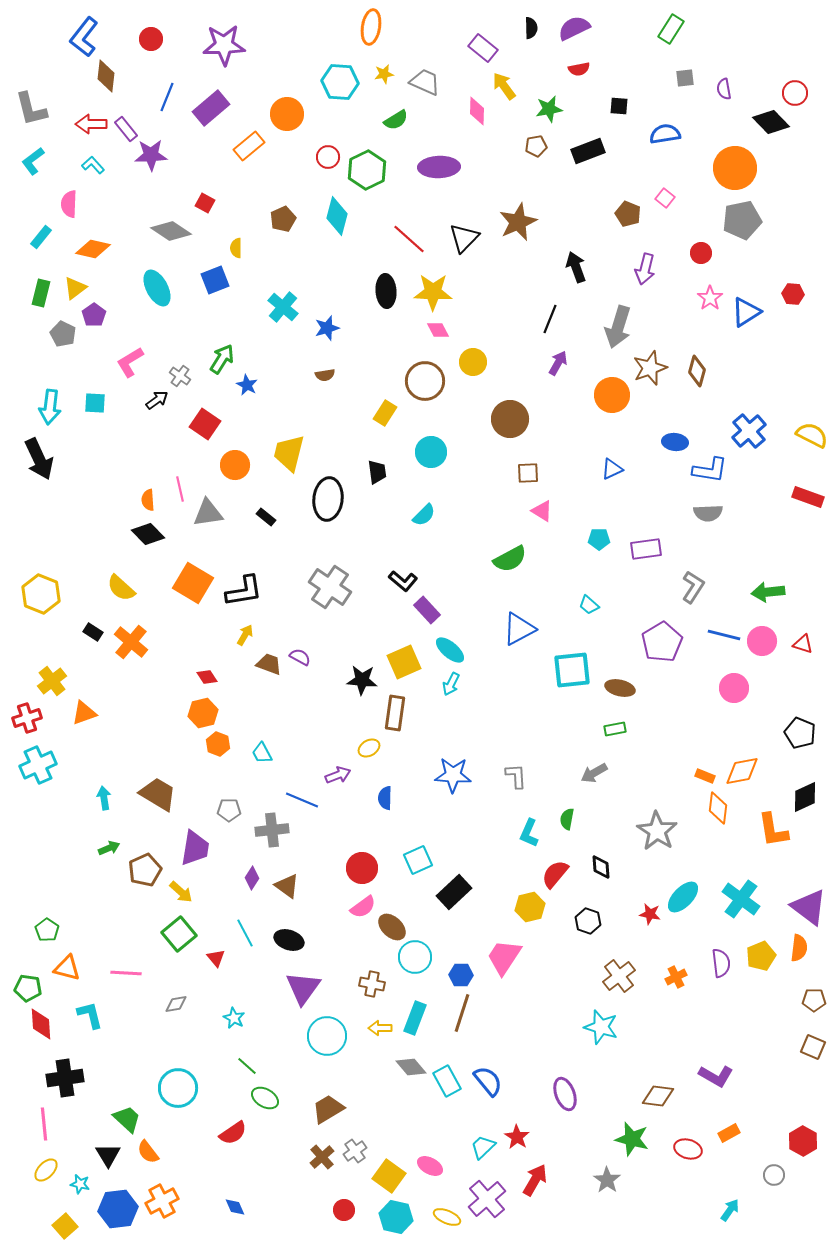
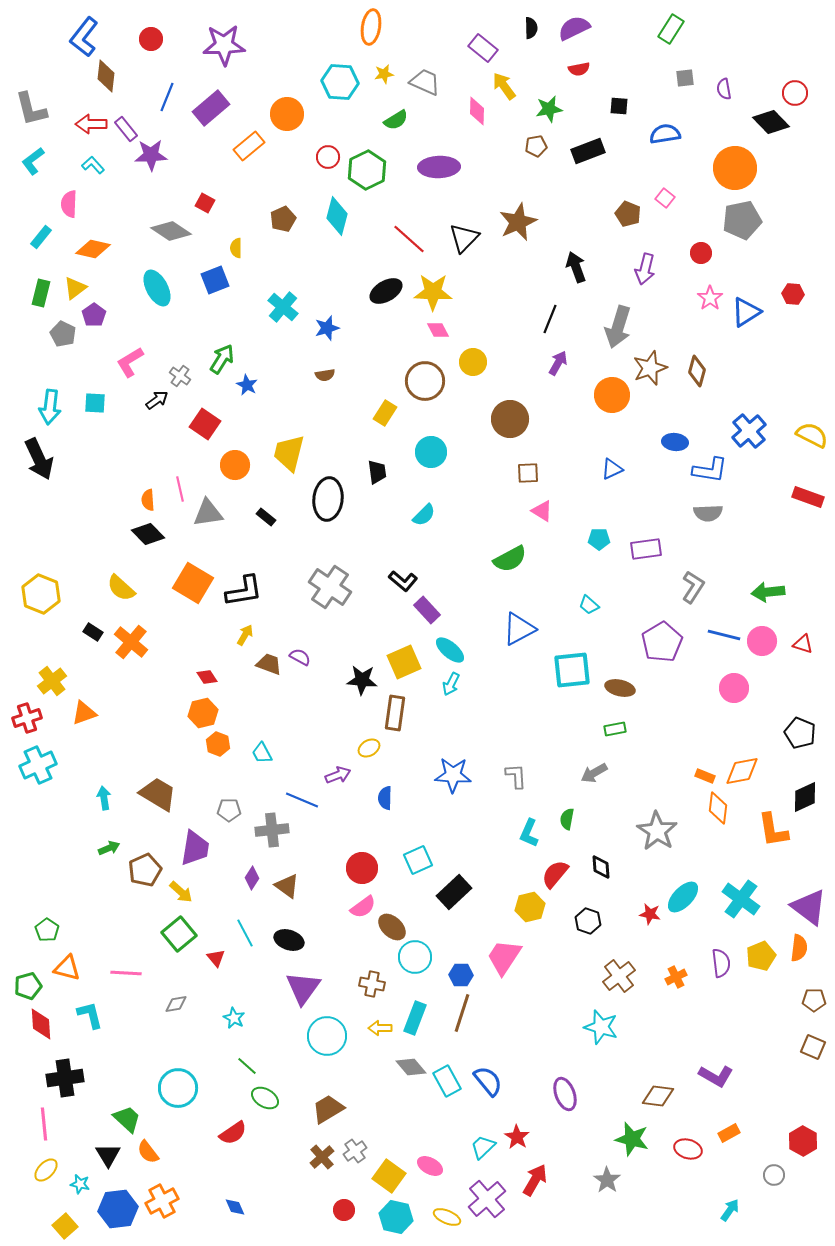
black ellipse at (386, 291): rotated 64 degrees clockwise
green pentagon at (28, 988): moved 2 px up; rotated 24 degrees counterclockwise
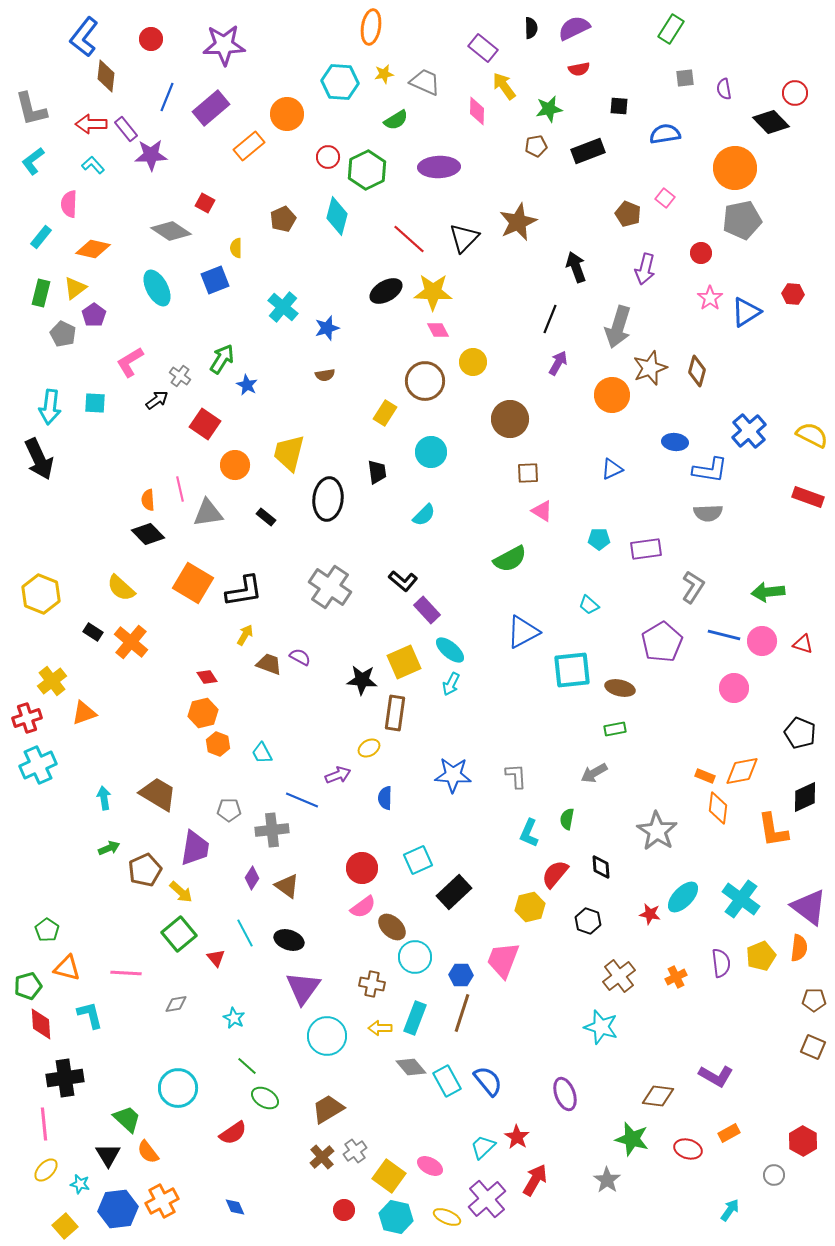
blue triangle at (519, 629): moved 4 px right, 3 px down
pink trapezoid at (504, 957): moved 1 px left, 3 px down; rotated 12 degrees counterclockwise
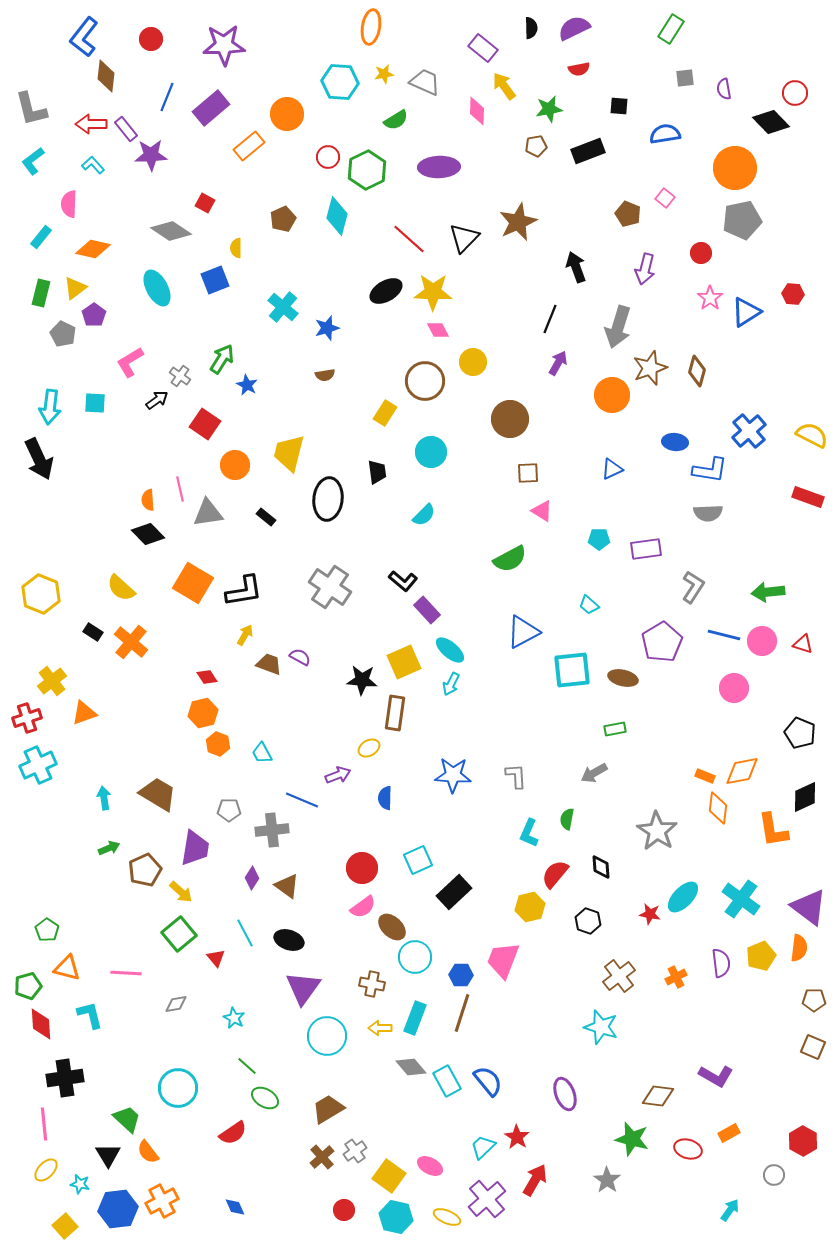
brown ellipse at (620, 688): moved 3 px right, 10 px up
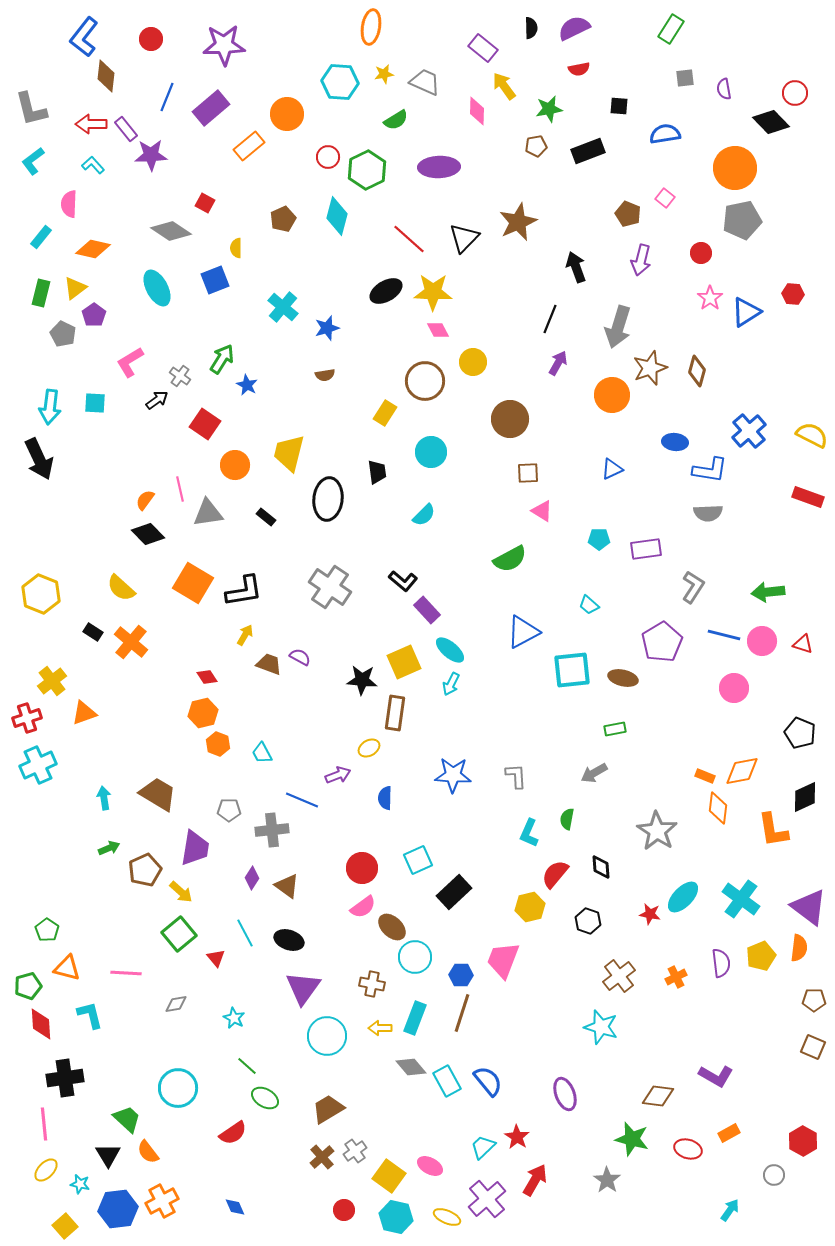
purple arrow at (645, 269): moved 4 px left, 9 px up
orange semicircle at (148, 500): moved 3 px left; rotated 40 degrees clockwise
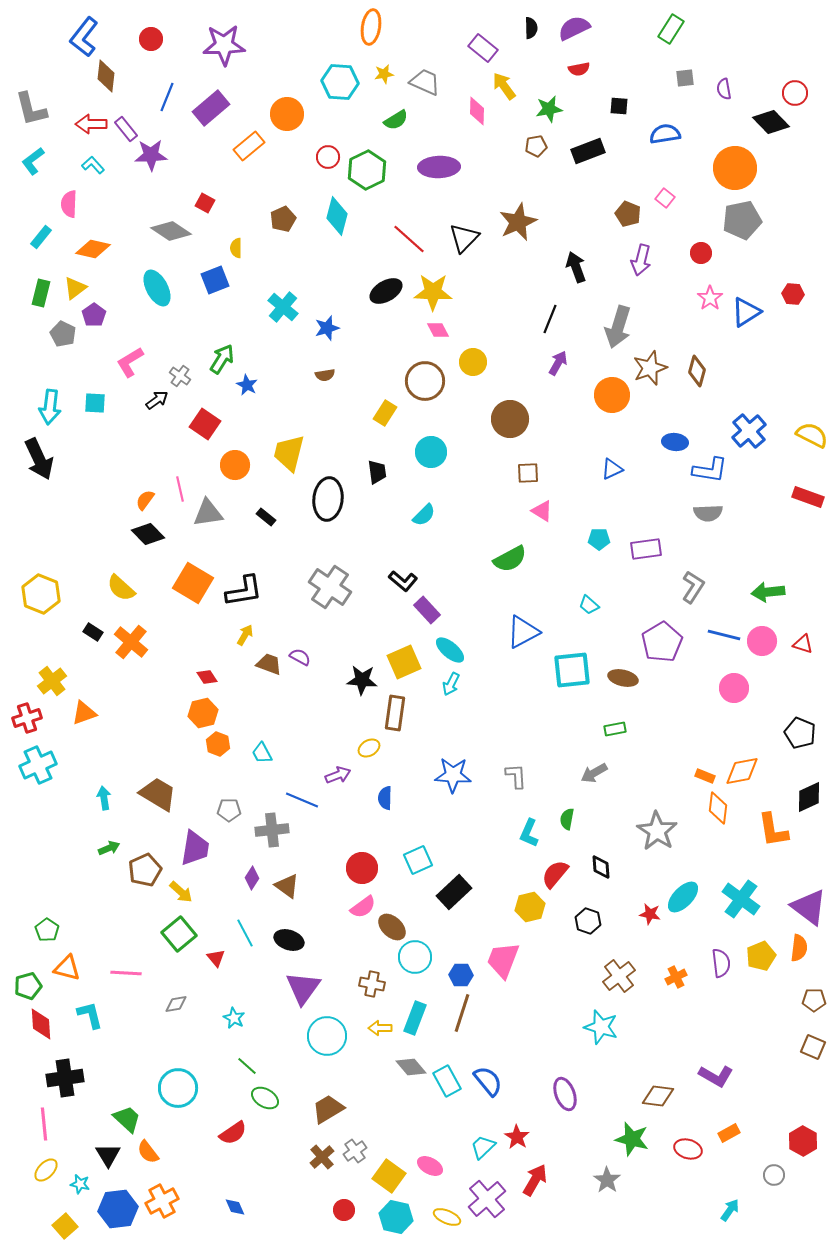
black diamond at (805, 797): moved 4 px right
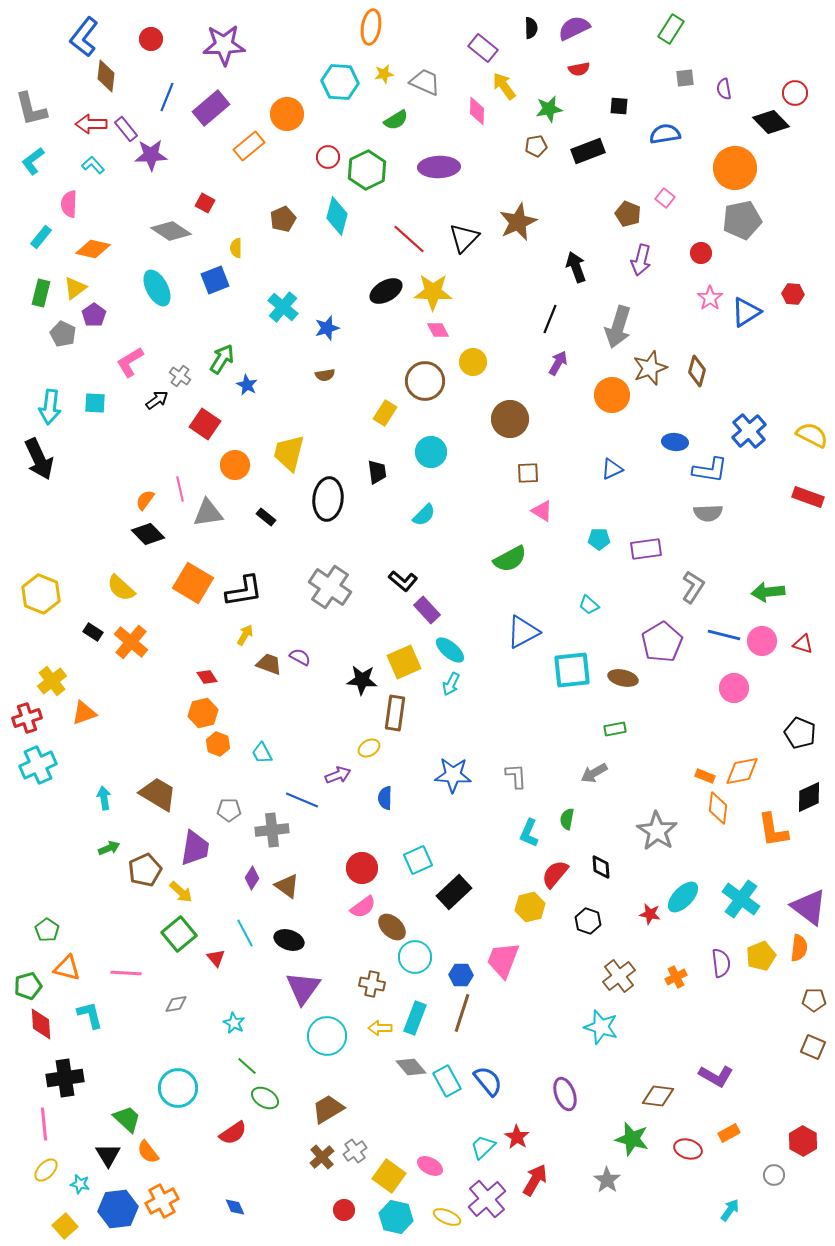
cyan star at (234, 1018): moved 5 px down
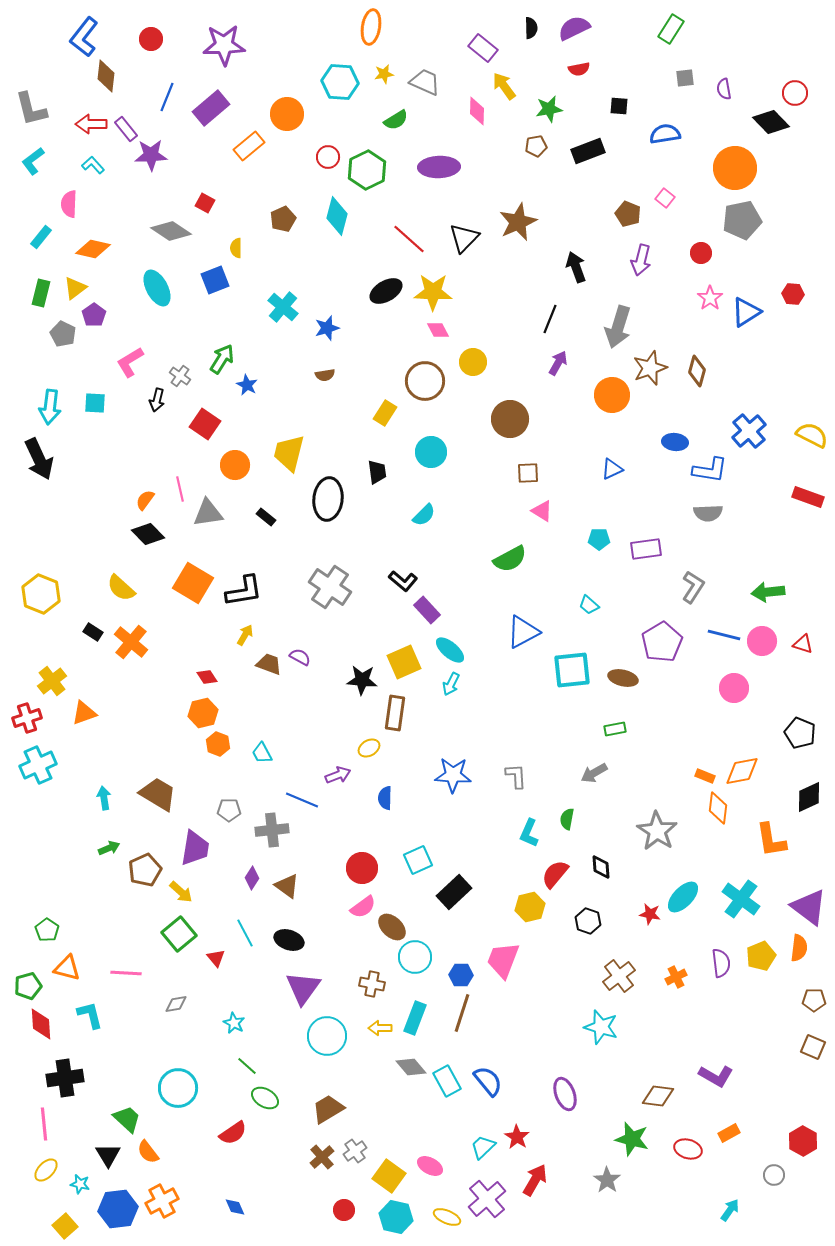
black arrow at (157, 400): rotated 140 degrees clockwise
orange L-shape at (773, 830): moved 2 px left, 10 px down
